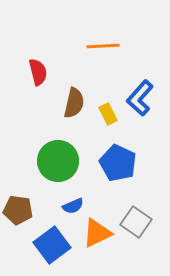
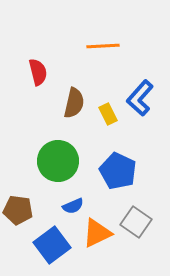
blue pentagon: moved 8 px down
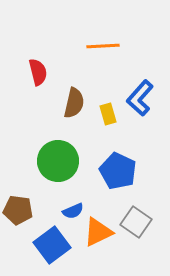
yellow rectangle: rotated 10 degrees clockwise
blue semicircle: moved 5 px down
orange triangle: moved 1 px right, 1 px up
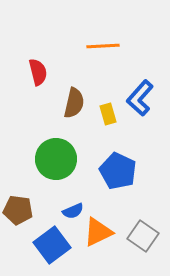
green circle: moved 2 px left, 2 px up
gray square: moved 7 px right, 14 px down
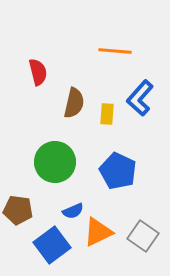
orange line: moved 12 px right, 5 px down; rotated 8 degrees clockwise
yellow rectangle: moved 1 px left; rotated 20 degrees clockwise
green circle: moved 1 px left, 3 px down
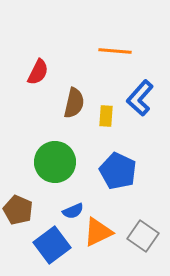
red semicircle: rotated 40 degrees clockwise
yellow rectangle: moved 1 px left, 2 px down
brown pentagon: rotated 16 degrees clockwise
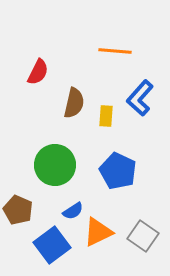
green circle: moved 3 px down
blue semicircle: rotated 10 degrees counterclockwise
